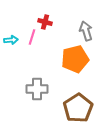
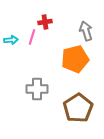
red cross: rotated 24 degrees counterclockwise
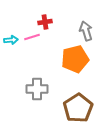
pink line: rotated 56 degrees clockwise
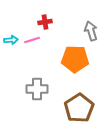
gray arrow: moved 5 px right
pink line: moved 3 px down
orange pentagon: rotated 16 degrees clockwise
brown pentagon: moved 1 px right
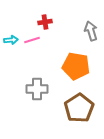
orange pentagon: moved 1 px right, 7 px down; rotated 8 degrees clockwise
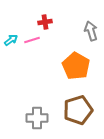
cyan arrow: rotated 32 degrees counterclockwise
orange pentagon: rotated 20 degrees clockwise
gray cross: moved 29 px down
brown pentagon: moved 1 px left, 2 px down; rotated 16 degrees clockwise
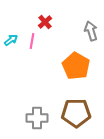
red cross: rotated 32 degrees counterclockwise
pink line: moved 1 px down; rotated 63 degrees counterclockwise
brown pentagon: moved 2 px left, 3 px down; rotated 16 degrees clockwise
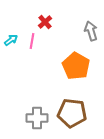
brown pentagon: moved 4 px left; rotated 8 degrees clockwise
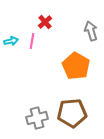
cyan arrow: moved 1 px down; rotated 24 degrees clockwise
brown pentagon: rotated 12 degrees counterclockwise
gray cross: rotated 15 degrees counterclockwise
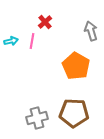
brown pentagon: moved 2 px right; rotated 8 degrees clockwise
